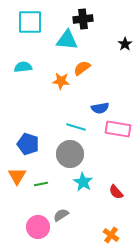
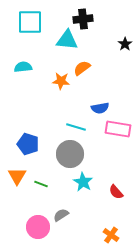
green line: rotated 32 degrees clockwise
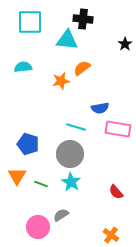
black cross: rotated 12 degrees clockwise
orange star: rotated 18 degrees counterclockwise
cyan star: moved 12 px left
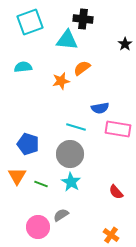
cyan square: rotated 20 degrees counterclockwise
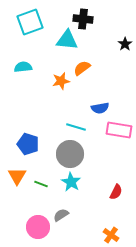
pink rectangle: moved 1 px right, 1 px down
red semicircle: rotated 112 degrees counterclockwise
